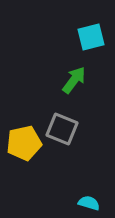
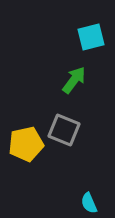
gray square: moved 2 px right, 1 px down
yellow pentagon: moved 2 px right, 1 px down
cyan semicircle: rotated 130 degrees counterclockwise
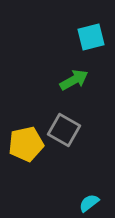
green arrow: rotated 24 degrees clockwise
gray square: rotated 8 degrees clockwise
cyan semicircle: rotated 75 degrees clockwise
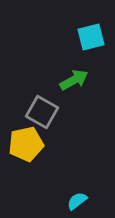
gray square: moved 22 px left, 18 px up
cyan semicircle: moved 12 px left, 2 px up
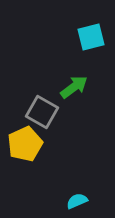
green arrow: moved 7 px down; rotated 8 degrees counterclockwise
yellow pentagon: moved 1 px left; rotated 12 degrees counterclockwise
cyan semicircle: rotated 15 degrees clockwise
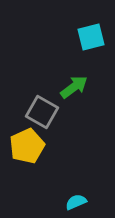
yellow pentagon: moved 2 px right, 2 px down
cyan semicircle: moved 1 px left, 1 px down
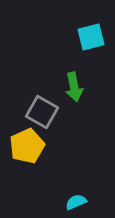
green arrow: rotated 116 degrees clockwise
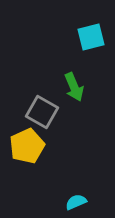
green arrow: rotated 12 degrees counterclockwise
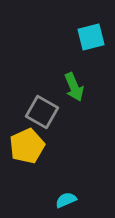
cyan semicircle: moved 10 px left, 2 px up
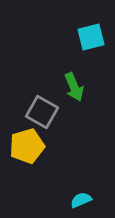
yellow pentagon: rotated 8 degrees clockwise
cyan semicircle: moved 15 px right
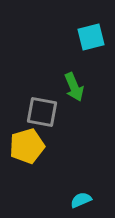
gray square: rotated 20 degrees counterclockwise
